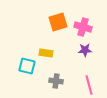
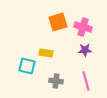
pink line: moved 3 px left, 4 px up
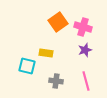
orange square: rotated 18 degrees counterclockwise
purple star: rotated 16 degrees counterclockwise
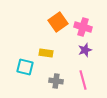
cyan square: moved 2 px left, 1 px down
pink line: moved 3 px left, 1 px up
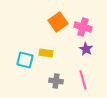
purple star: moved 1 px right, 1 px up; rotated 24 degrees counterclockwise
cyan square: moved 7 px up
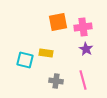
orange square: rotated 24 degrees clockwise
pink cross: rotated 24 degrees counterclockwise
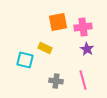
purple star: moved 1 px right
yellow rectangle: moved 1 px left, 5 px up; rotated 16 degrees clockwise
